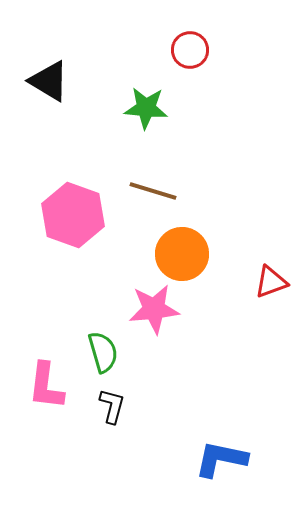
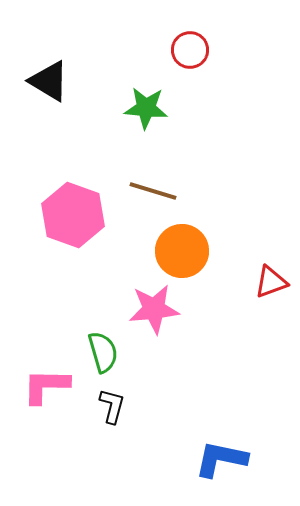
orange circle: moved 3 px up
pink L-shape: rotated 84 degrees clockwise
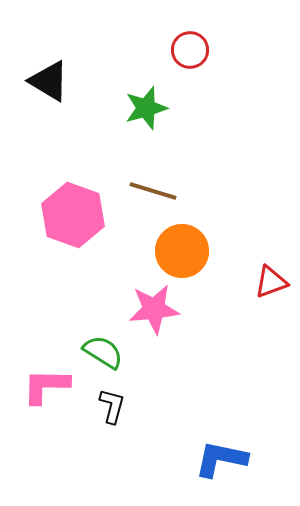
green star: rotated 21 degrees counterclockwise
green semicircle: rotated 42 degrees counterclockwise
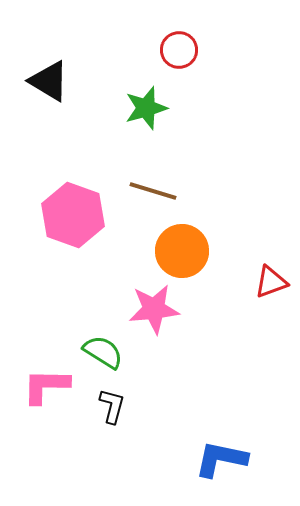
red circle: moved 11 px left
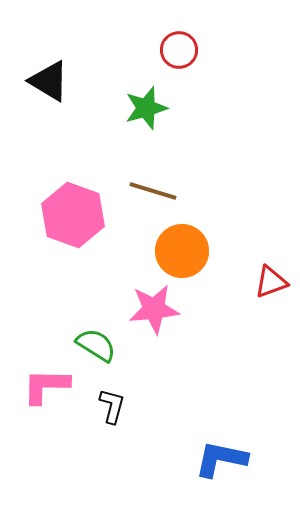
green semicircle: moved 7 px left, 7 px up
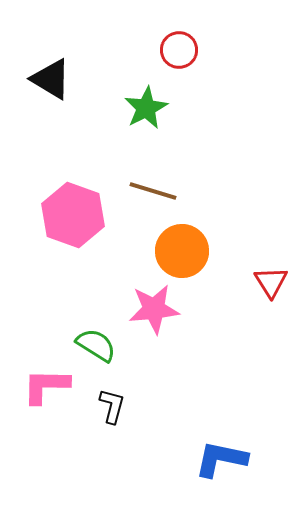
black triangle: moved 2 px right, 2 px up
green star: rotated 12 degrees counterclockwise
red triangle: rotated 42 degrees counterclockwise
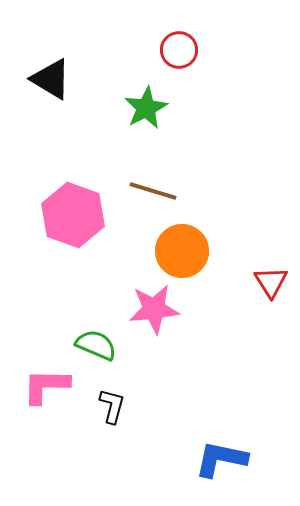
green semicircle: rotated 9 degrees counterclockwise
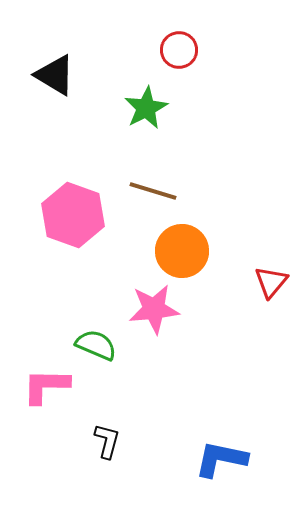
black triangle: moved 4 px right, 4 px up
red triangle: rotated 12 degrees clockwise
black L-shape: moved 5 px left, 35 px down
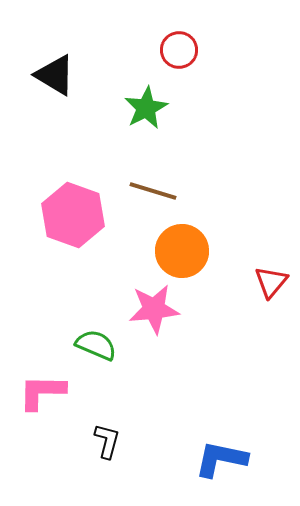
pink L-shape: moved 4 px left, 6 px down
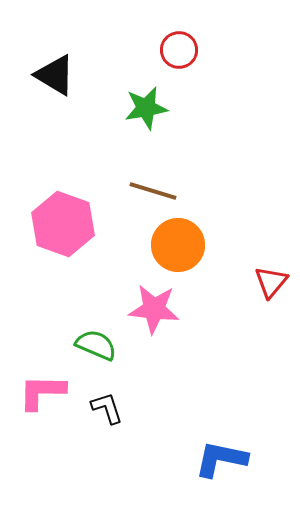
green star: rotated 18 degrees clockwise
pink hexagon: moved 10 px left, 9 px down
orange circle: moved 4 px left, 6 px up
pink star: rotated 12 degrees clockwise
black L-shape: moved 33 px up; rotated 33 degrees counterclockwise
